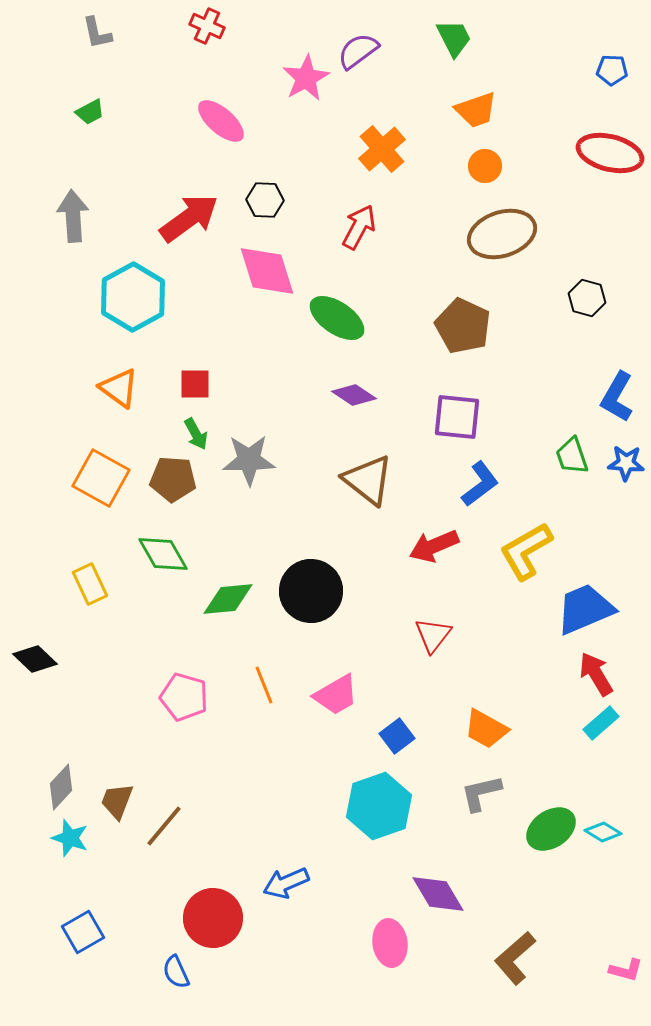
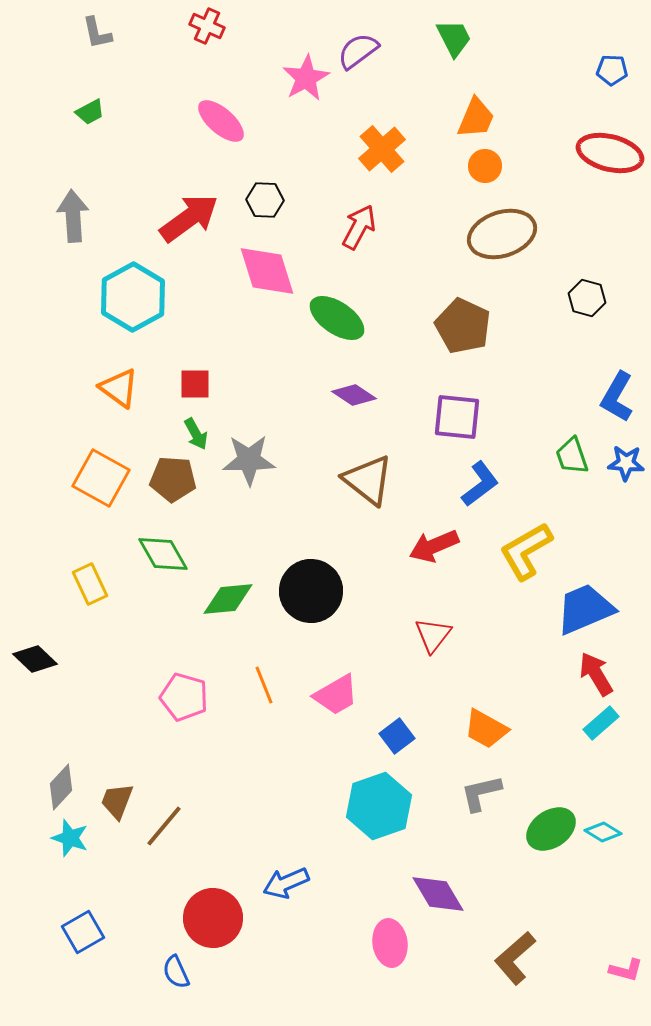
orange trapezoid at (476, 110): moved 8 px down; rotated 48 degrees counterclockwise
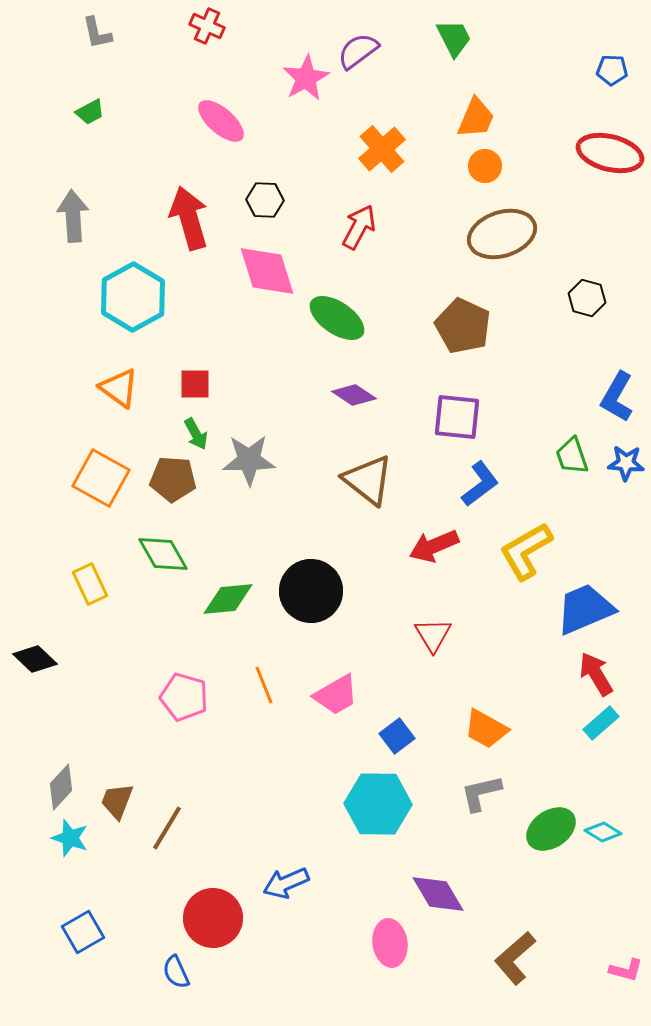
red arrow at (189, 218): rotated 70 degrees counterclockwise
red triangle at (433, 635): rotated 9 degrees counterclockwise
cyan hexagon at (379, 806): moved 1 px left, 2 px up; rotated 20 degrees clockwise
brown line at (164, 826): moved 3 px right, 2 px down; rotated 9 degrees counterclockwise
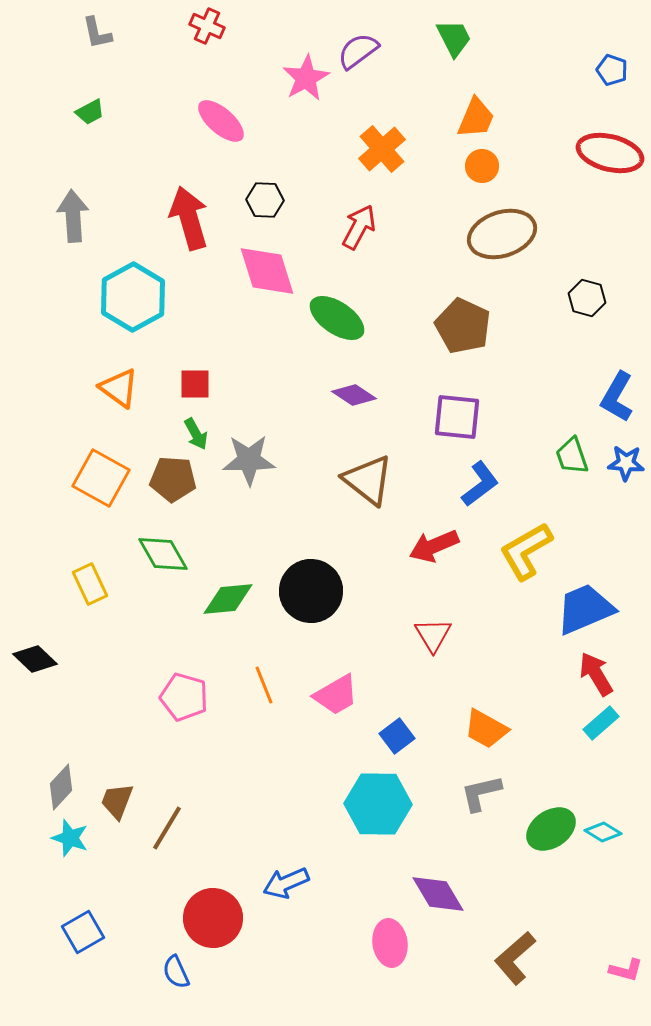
blue pentagon at (612, 70): rotated 16 degrees clockwise
orange circle at (485, 166): moved 3 px left
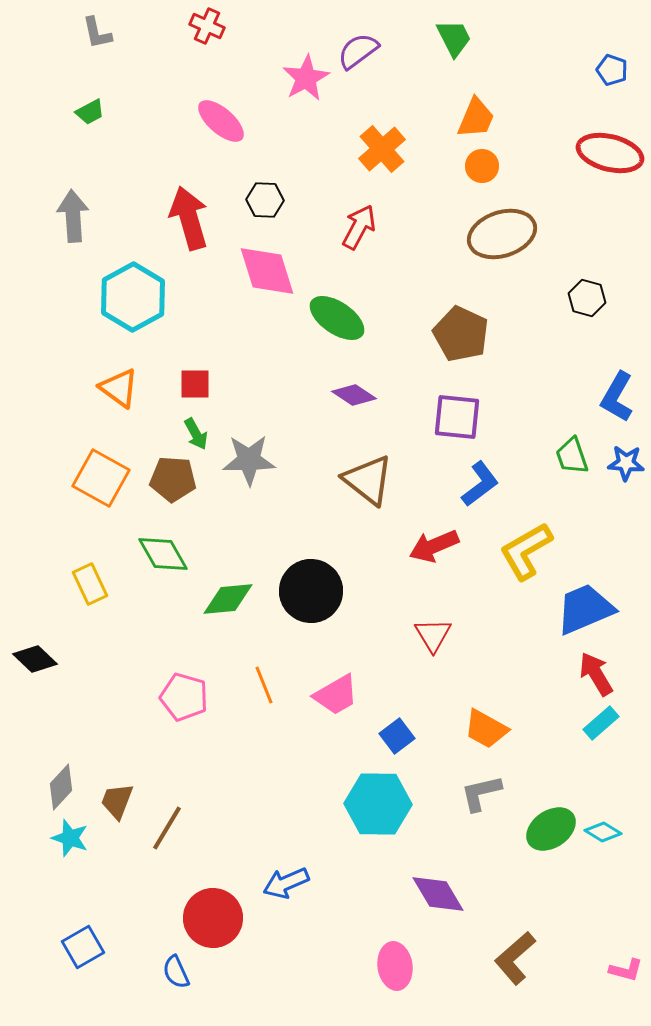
brown pentagon at (463, 326): moved 2 px left, 8 px down
blue square at (83, 932): moved 15 px down
pink ellipse at (390, 943): moved 5 px right, 23 px down
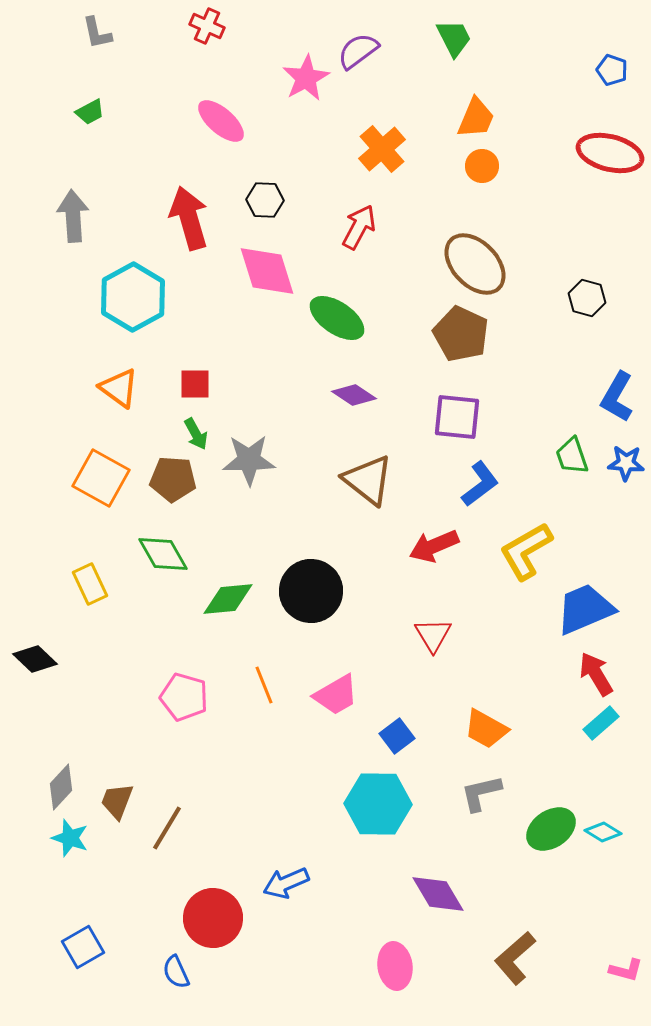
brown ellipse at (502, 234): moved 27 px left, 30 px down; rotated 64 degrees clockwise
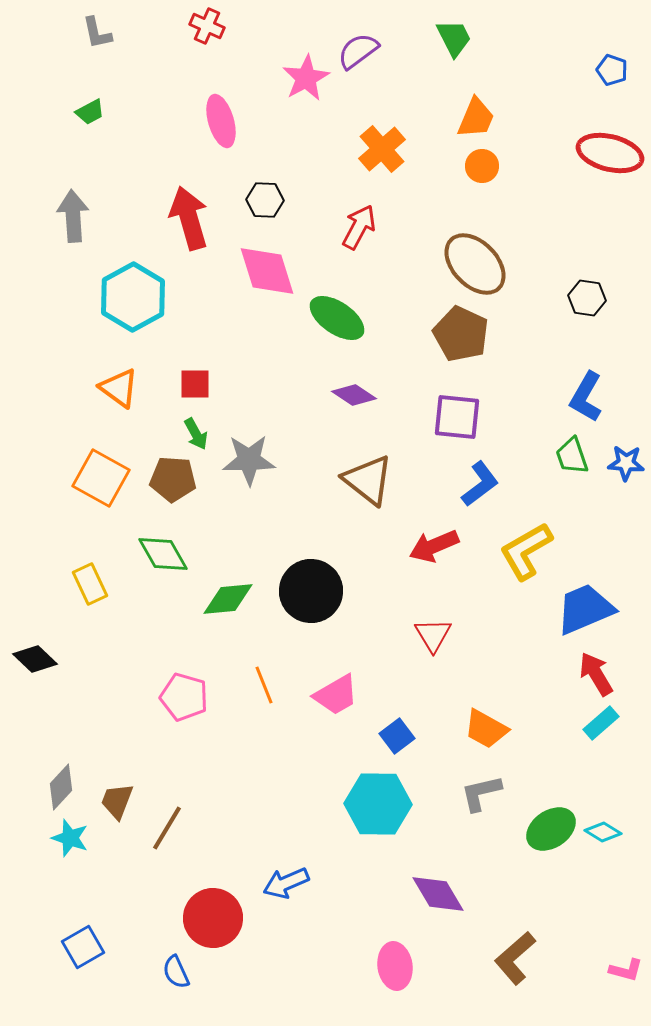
pink ellipse at (221, 121): rotated 33 degrees clockwise
black hexagon at (587, 298): rotated 6 degrees counterclockwise
blue L-shape at (617, 397): moved 31 px left
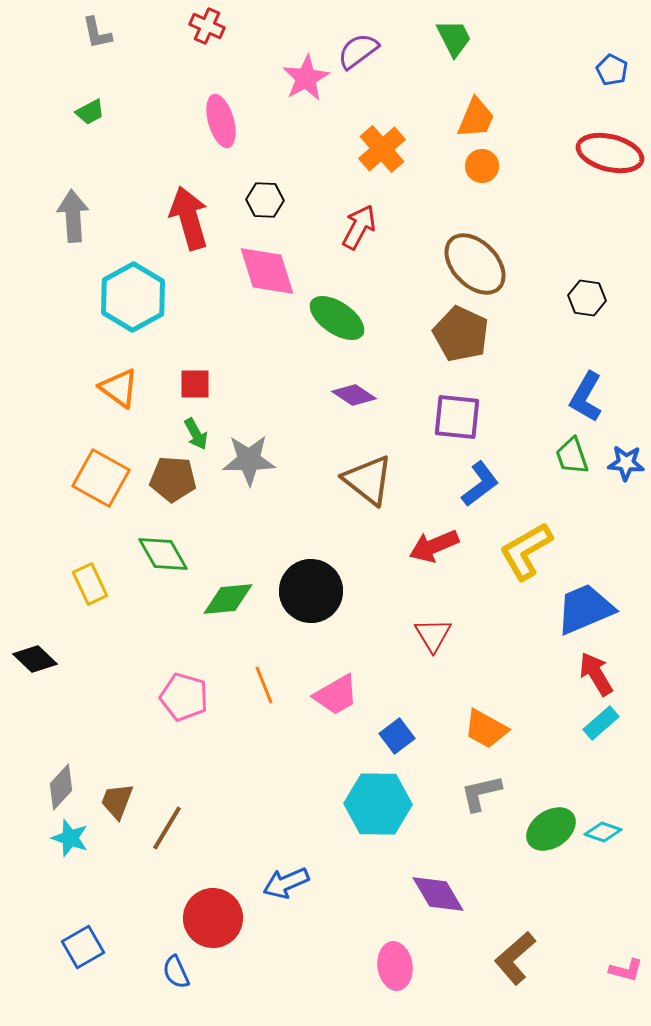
blue pentagon at (612, 70): rotated 8 degrees clockwise
cyan diamond at (603, 832): rotated 12 degrees counterclockwise
